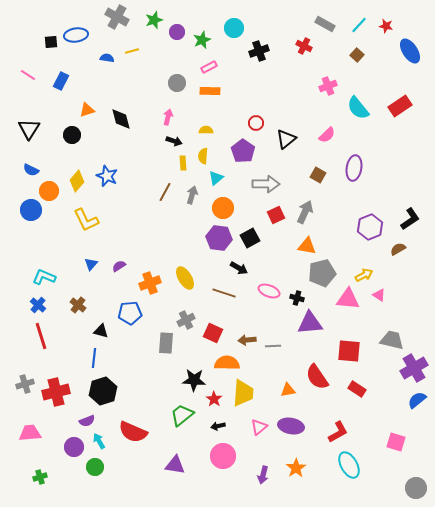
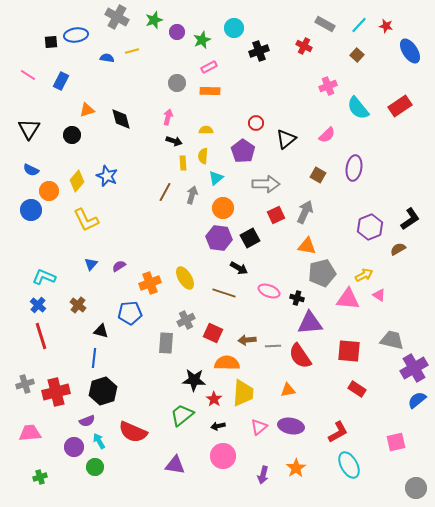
red semicircle at (317, 377): moved 17 px left, 21 px up
pink square at (396, 442): rotated 30 degrees counterclockwise
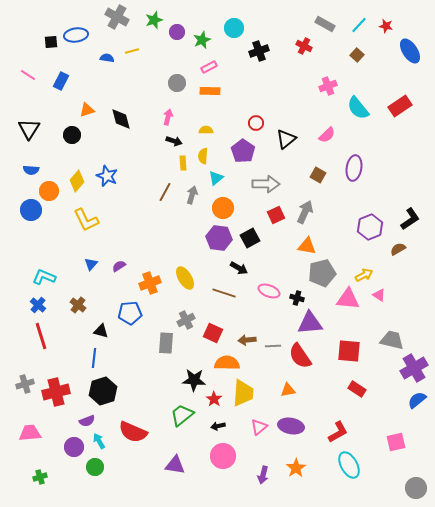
blue semicircle at (31, 170): rotated 21 degrees counterclockwise
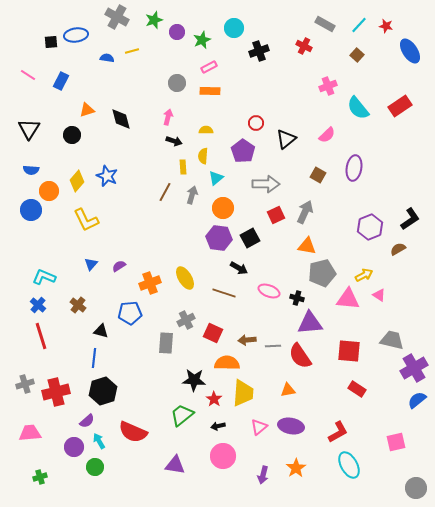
yellow rectangle at (183, 163): moved 4 px down
purple semicircle at (87, 421): rotated 21 degrees counterclockwise
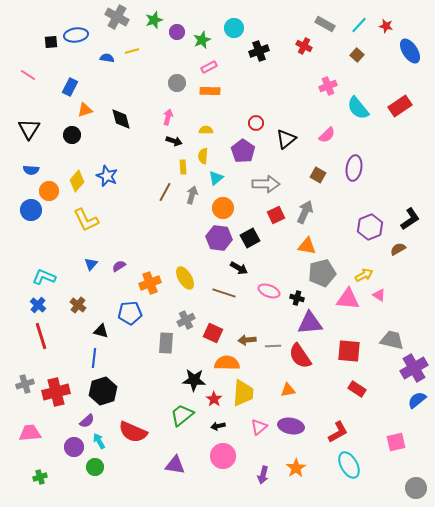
blue rectangle at (61, 81): moved 9 px right, 6 px down
orange triangle at (87, 110): moved 2 px left
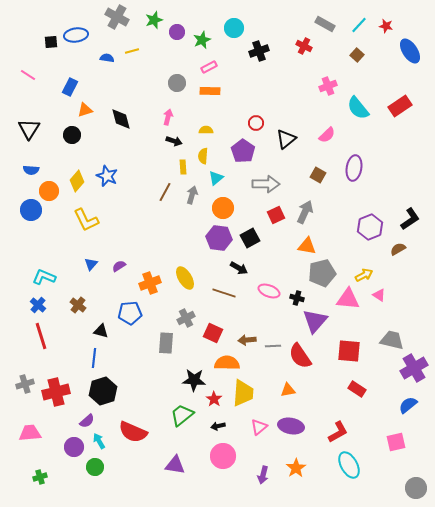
gray cross at (186, 320): moved 2 px up
purple triangle at (310, 323): moved 5 px right, 2 px up; rotated 44 degrees counterclockwise
blue semicircle at (417, 400): moved 9 px left, 5 px down
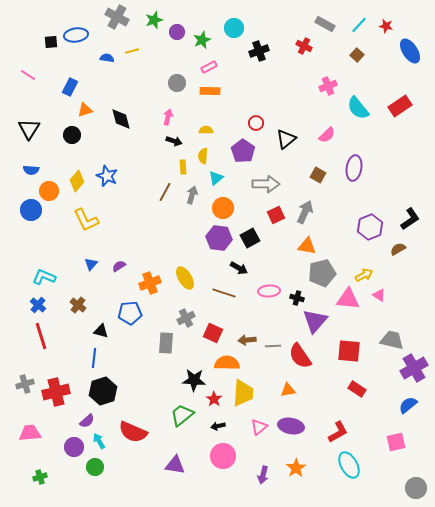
pink ellipse at (269, 291): rotated 25 degrees counterclockwise
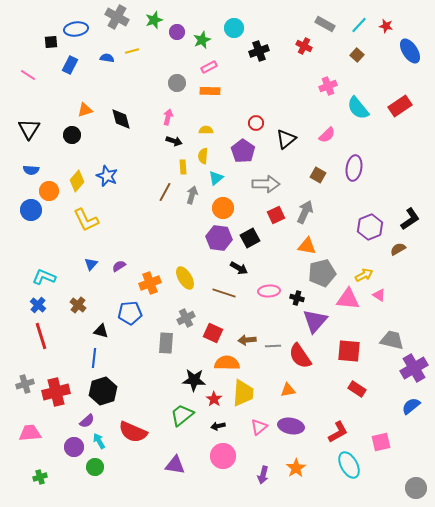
blue ellipse at (76, 35): moved 6 px up
blue rectangle at (70, 87): moved 22 px up
blue semicircle at (408, 405): moved 3 px right, 1 px down
pink square at (396, 442): moved 15 px left
